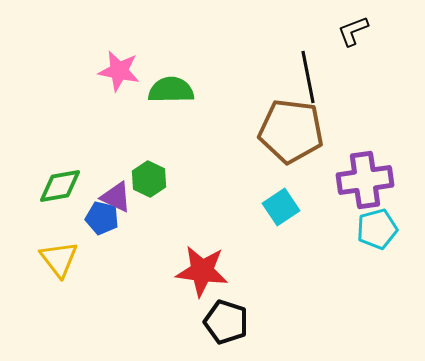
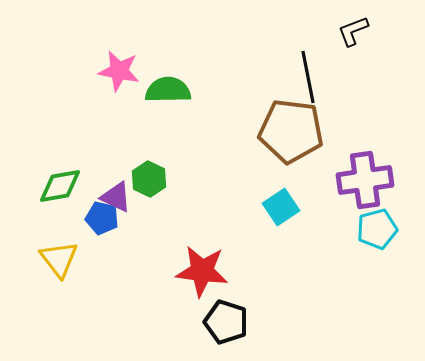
green semicircle: moved 3 px left
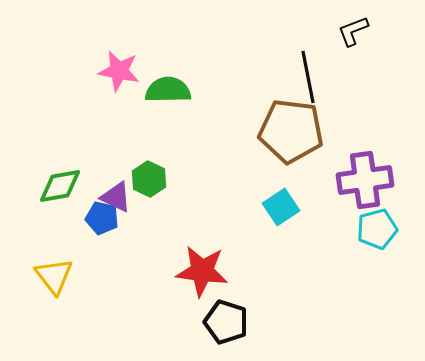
yellow triangle: moved 5 px left, 17 px down
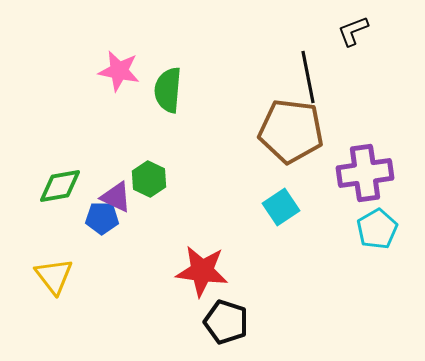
green semicircle: rotated 84 degrees counterclockwise
purple cross: moved 7 px up
blue pentagon: rotated 12 degrees counterclockwise
cyan pentagon: rotated 15 degrees counterclockwise
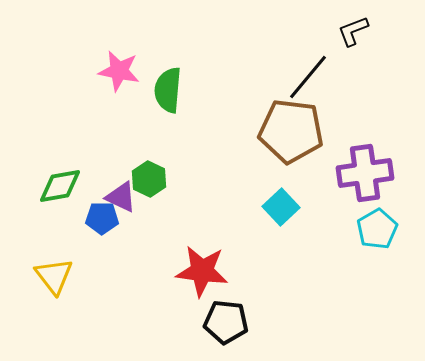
black line: rotated 51 degrees clockwise
purple triangle: moved 5 px right
cyan square: rotated 9 degrees counterclockwise
black pentagon: rotated 12 degrees counterclockwise
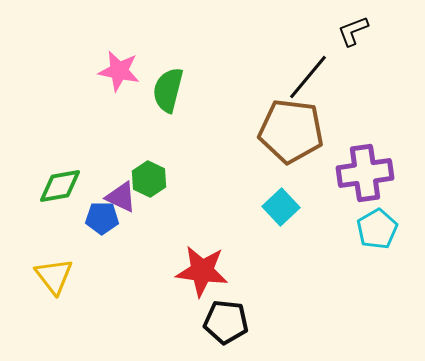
green semicircle: rotated 9 degrees clockwise
